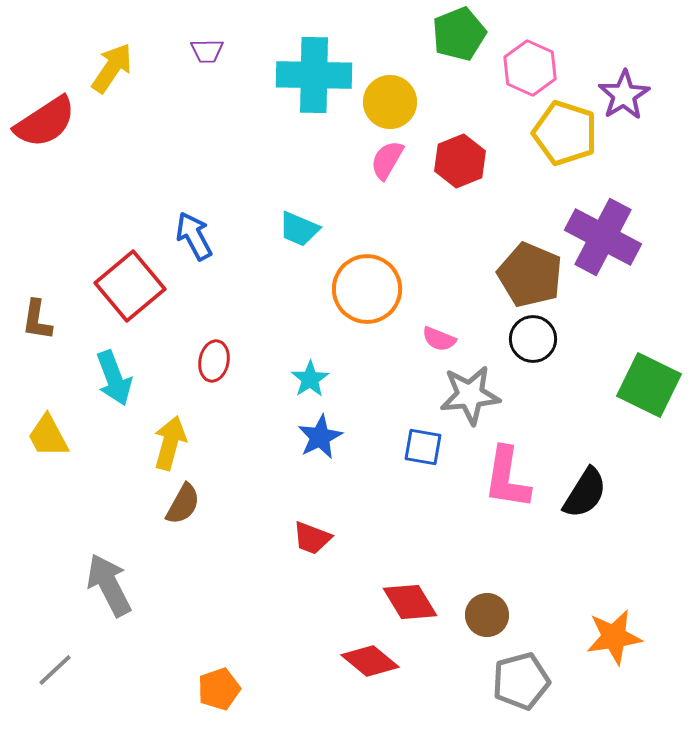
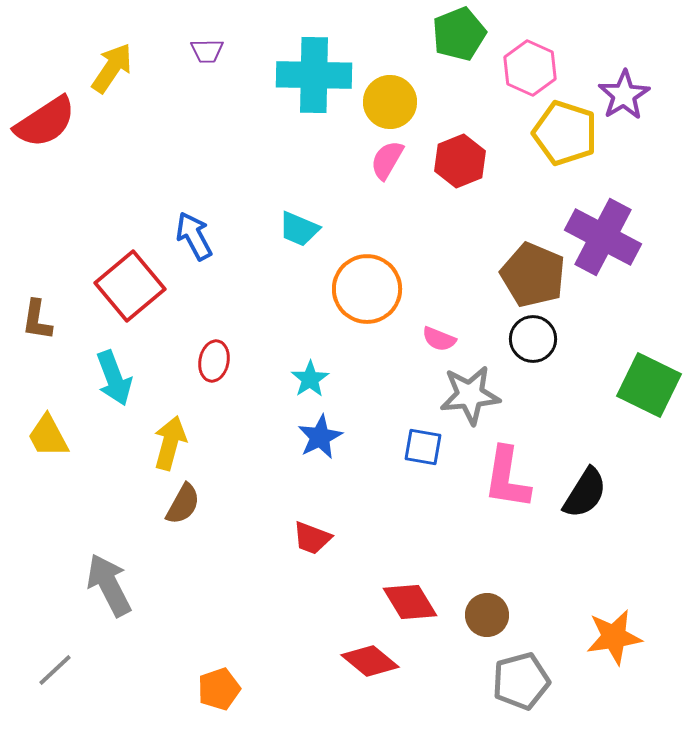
brown pentagon at (530, 275): moved 3 px right
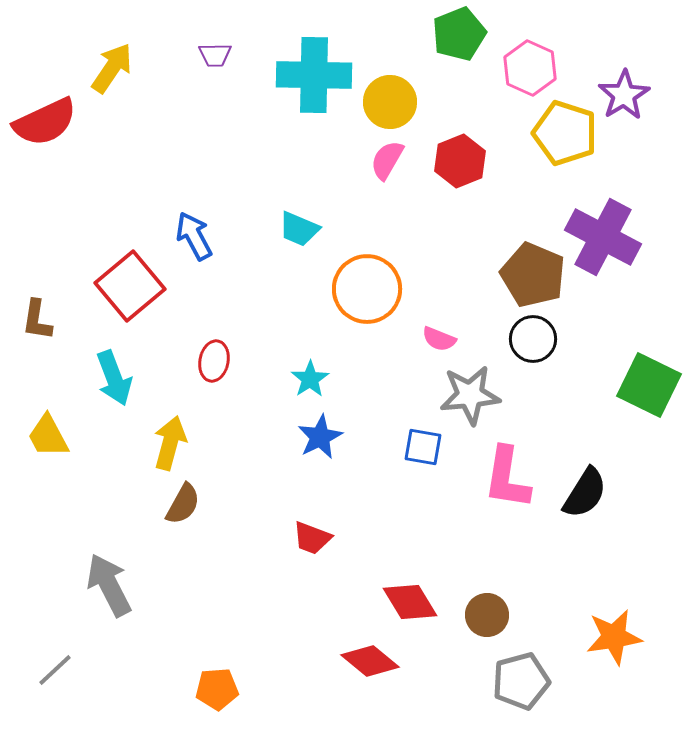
purple trapezoid at (207, 51): moved 8 px right, 4 px down
red semicircle at (45, 122): rotated 8 degrees clockwise
orange pentagon at (219, 689): moved 2 px left; rotated 15 degrees clockwise
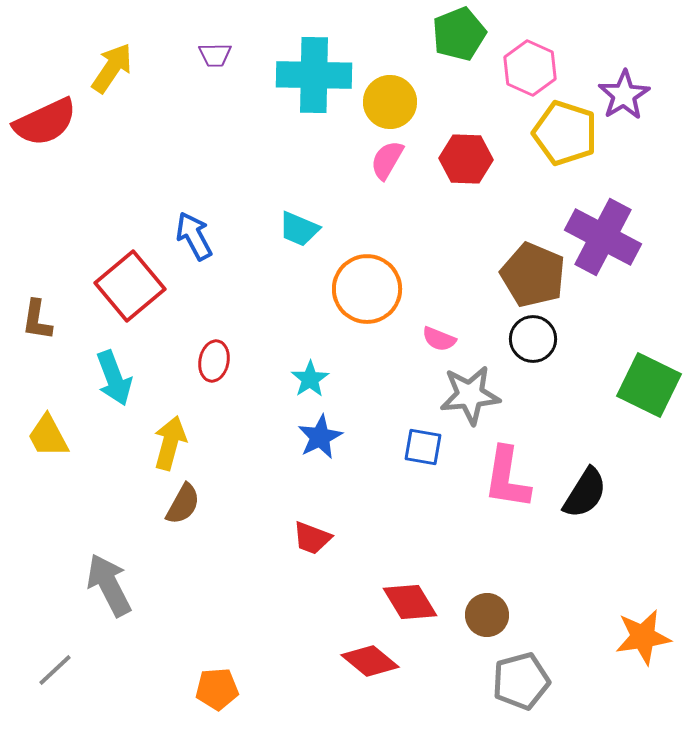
red hexagon at (460, 161): moved 6 px right, 2 px up; rotated 24 degrees clockwise
orange star at (614, 637): moved 29 px right
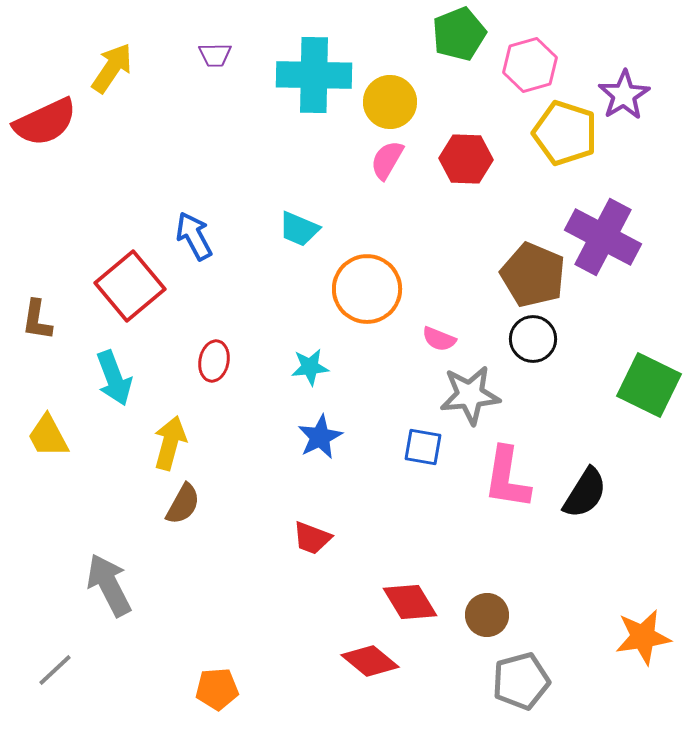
pink hexagon at (530, 68): moved 3 px up; rotated 20 degrees clockwise
cyan star at (310, 379): moved 12 px up; rotated 27 degrees clockwise
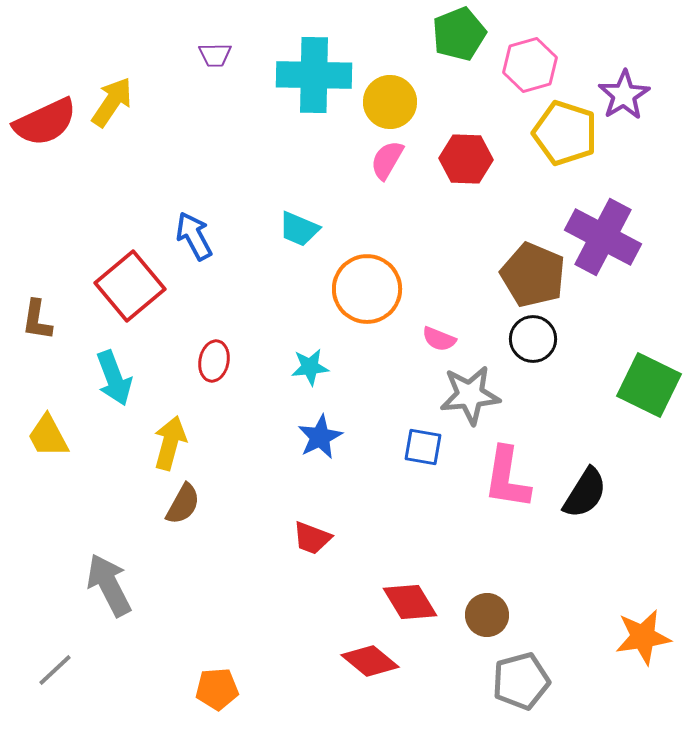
yellow arrow at (112, 68): moved 34 px down
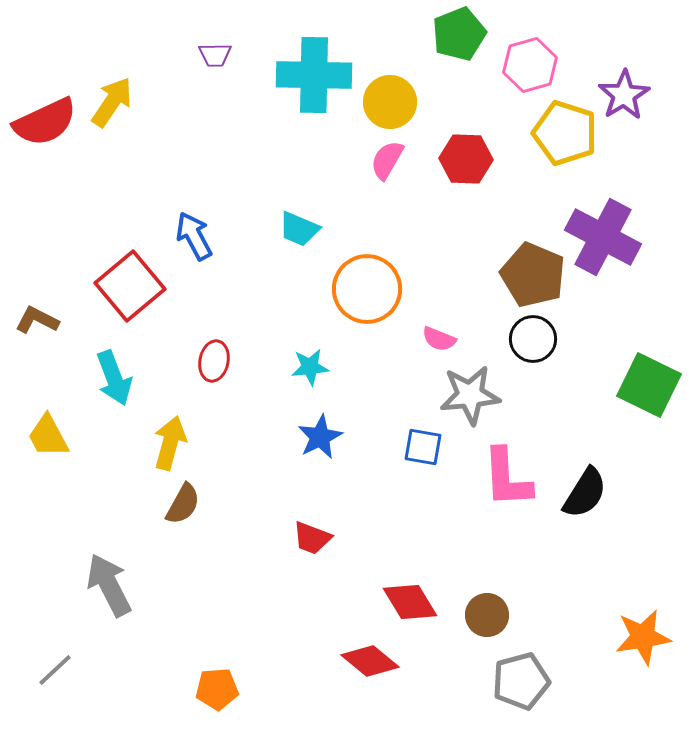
brown L-shape at (37, 320): rotated 108 degrees clockwise
pink L-shape at (507, 478): rotated 12 degrees counterclockwise
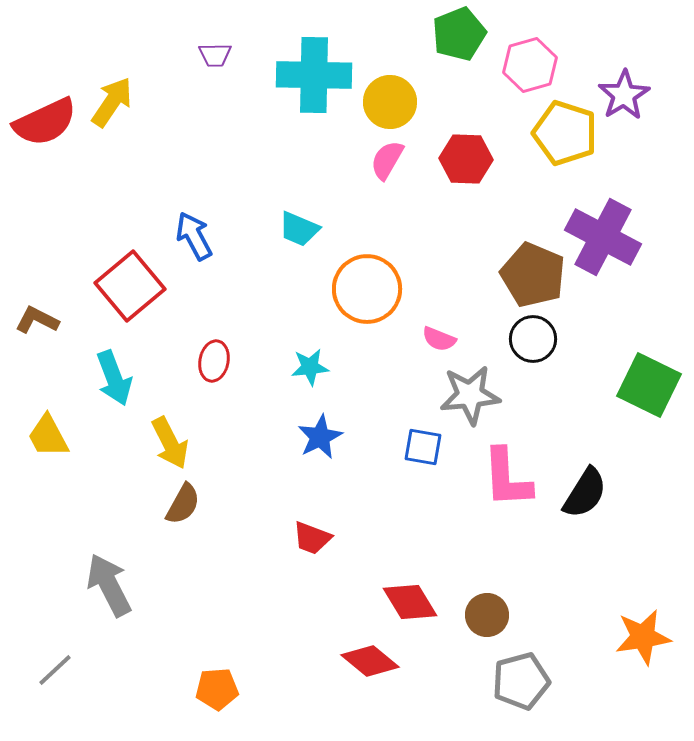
yellow arrow at (170, 443): rotated 138 degrees clockwise
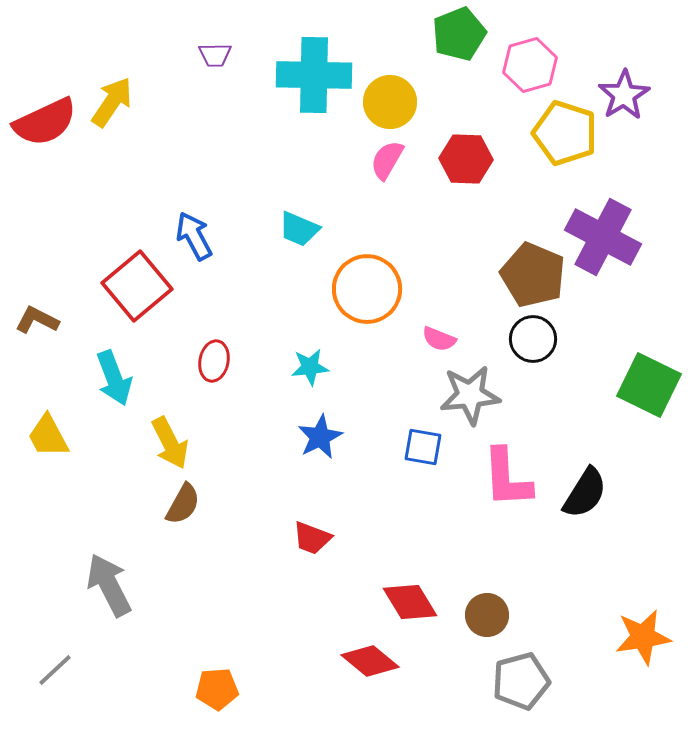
red square at (130, 286): moved 7 px right
